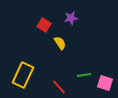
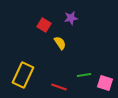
red line: rotated 28 degrees counterclockwise
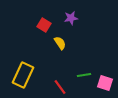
red line: moved 1 px right; rotated 35 degrees clockwise
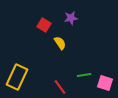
yellow rectangle: moved 6 px left, 2 px down
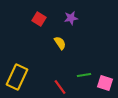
red square: moved 5 px left, 6 px up
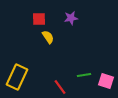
red square: rotated 32 degrees counterclockwise
yellow semicircle: moved 12 px left, 6 px up
pink square: moved 1 px right, 2 px up
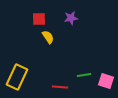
red line: rotated 49 degrees counterclockwise
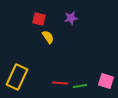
red square: rotated 16 degrees clockwise
green line: moved 4 px left, 11 px down
red line: moved 4 px up
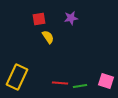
red square: rotated 24 degrees counterclockwise
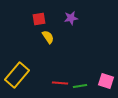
yellow rectangle: moved 2 px up; rotated 15 degrees clockwise
